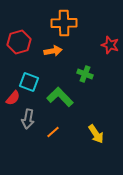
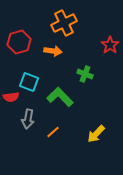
orange cross: rotated 25 degrees counterclockwise
red star: rotated 18 degrees clockwise
orange arrow: rotated 18 degrees clockwise
red semicircle: moved 2 px left, 1 px up; rotated 42 degrees clockwise
yellow arrow: rotated 78 degrees clockwise
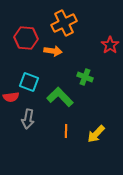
red hexagon: moved 7 px right, 4 px up; rotated 20 degrees clockwise
green cross: moved 3 px down
orange line: moved 13 px right, 1 px up; rotated 48 degrees counterclockwise
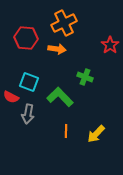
orange arrow: moved 4 px right, 2 px up
red semicircle: rotated 35 degrees clockwise
gray arrow: moved 5 px up
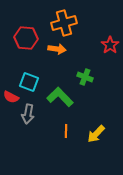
orange cross: rotated 10 degrees clockwise
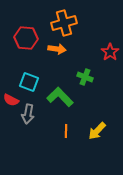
red star: moved 7 px down
red semicircle: moved 3 px down
yellow arrow: moved 1 px right, 3 px up
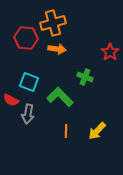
orange cross: moved 11 px left
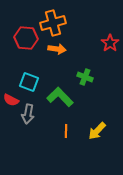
red star: moved 9 px up
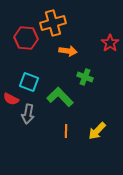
orange arrow: moved 11 px right, 2 px down
red semicircle: moved 1 px up
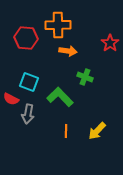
orange cross: moved 5 px right, 2 px down; rotated 15 degrees clockwise
